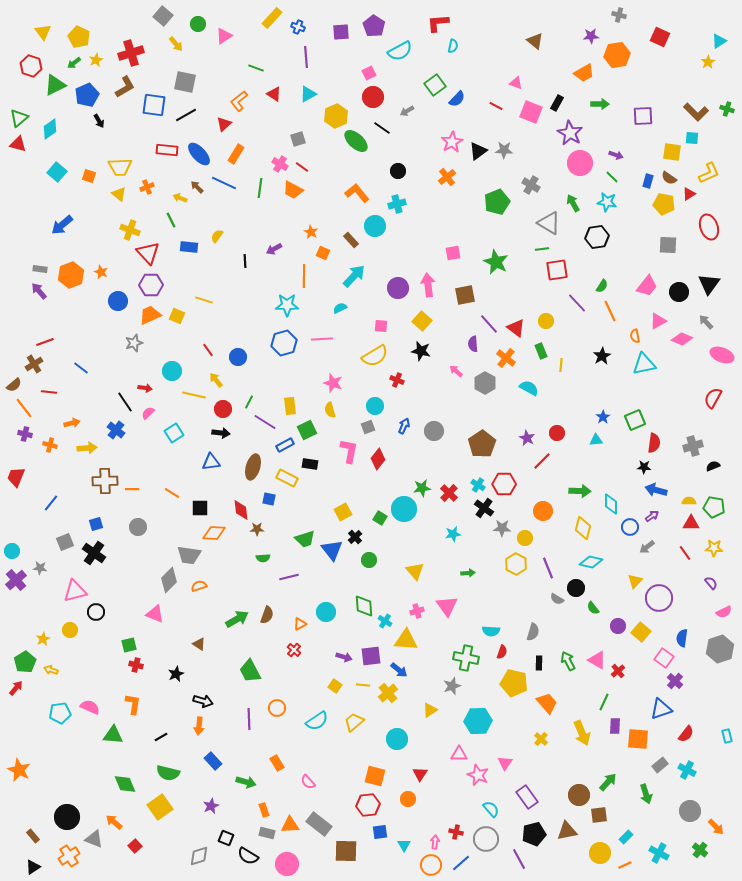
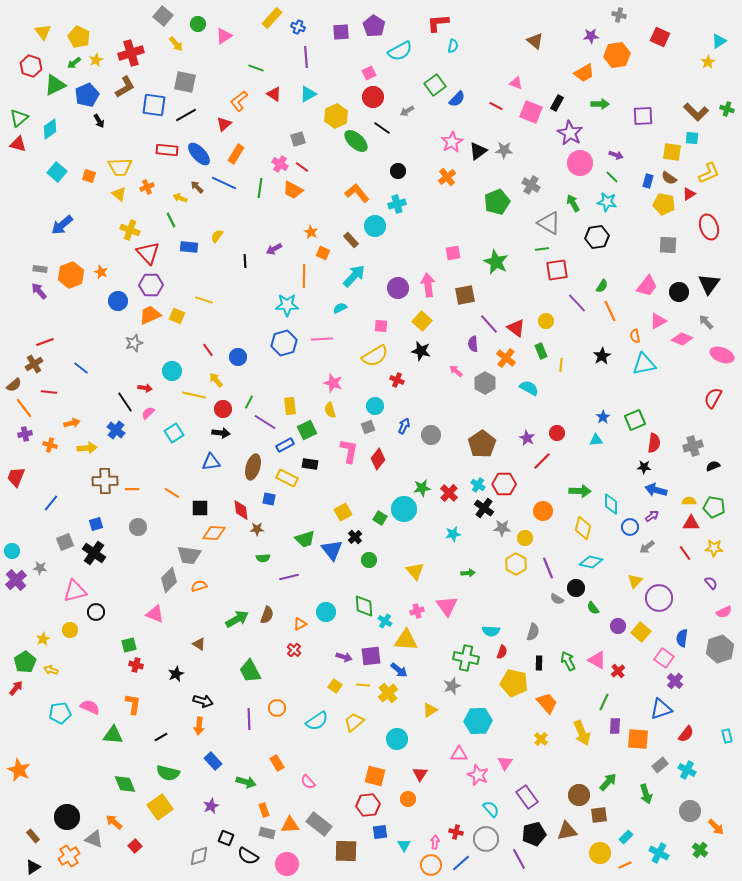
gray circle at (434, 431): moved 3 px left, 4 px down
purple cross at (25, 434): rotated 24 degrees counterclockwise
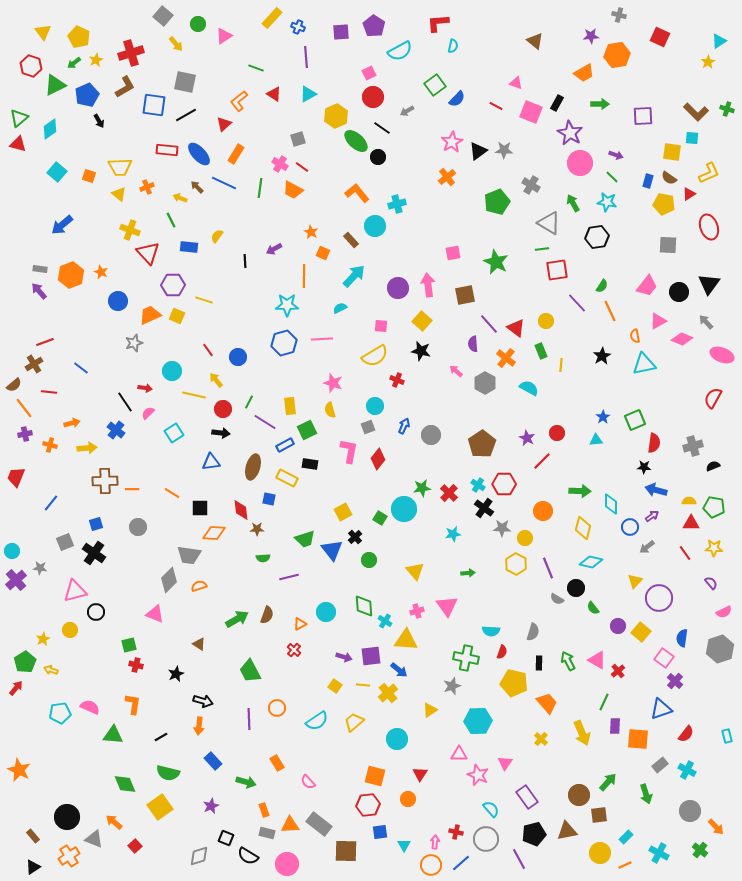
black circle at (398, 171): moved 20 px left, 14 px up
purple hexagon at (151, 285): moved 22 px right
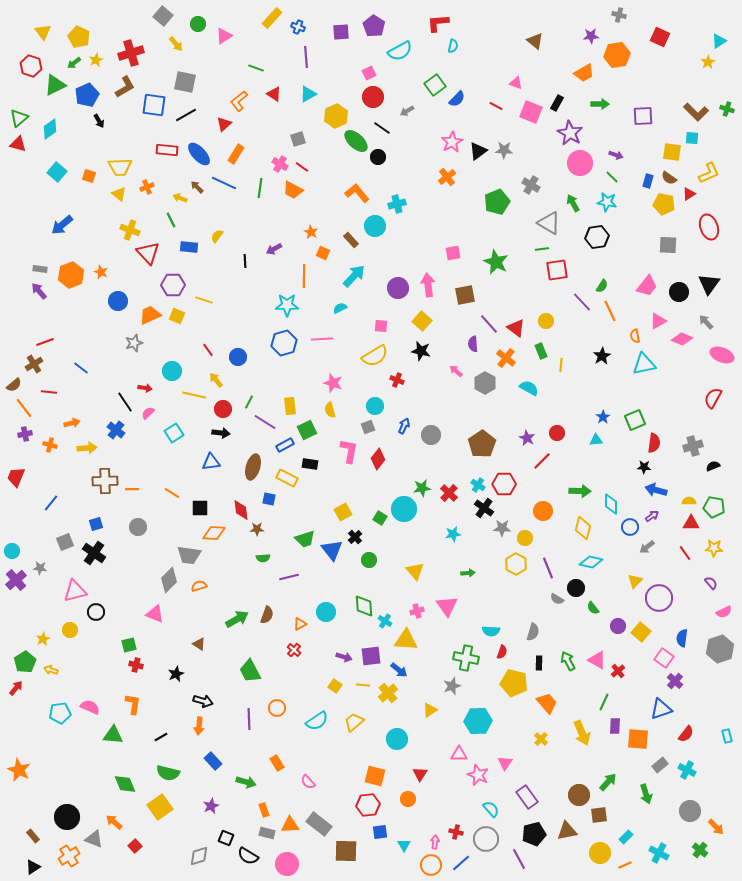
purple line at (577, 303): moved 5 px right, 1 px up
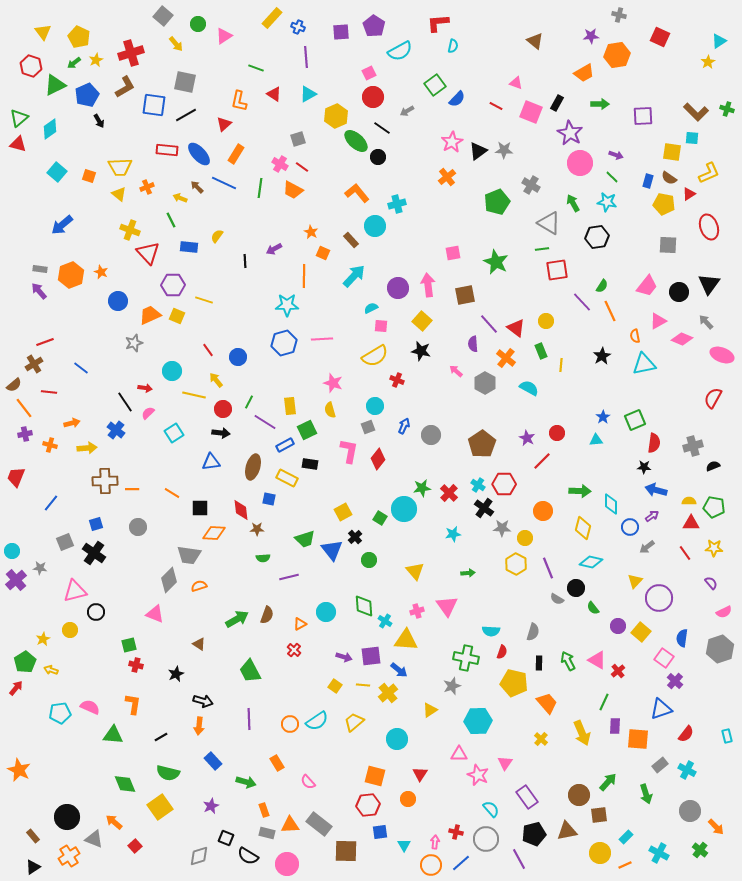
orange L-shape at (239, 101): rotated 40 degrees counterclockwise
cyan semicircle at (340, 308): moved 31 px right
orange circle at (277, 708): moved 13 px right, 16 px down
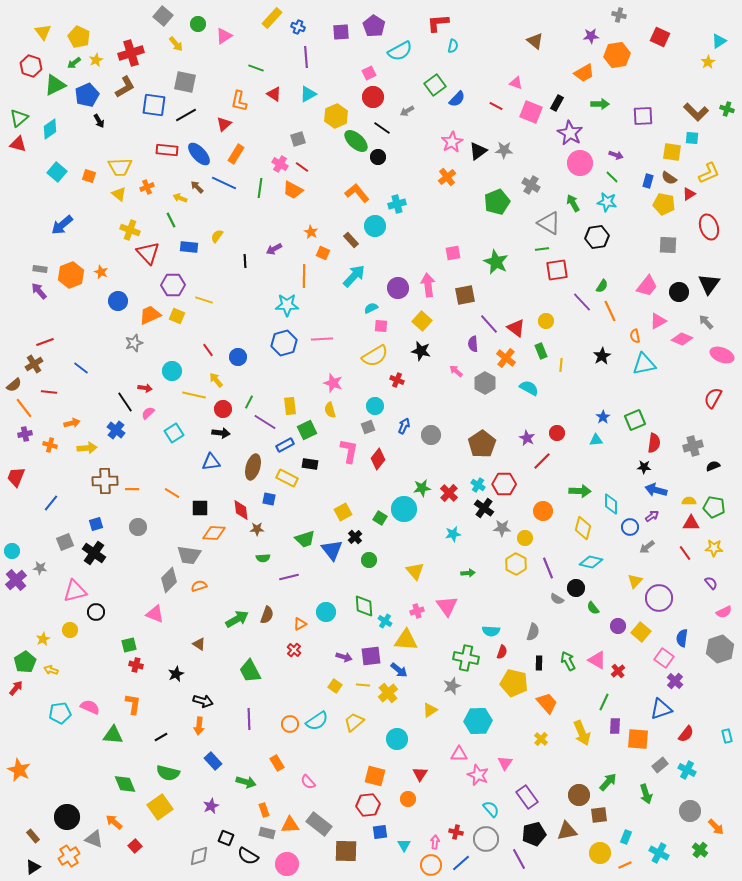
cyan rectangle at (626, 837): rotated 24 degrees counterclockwise
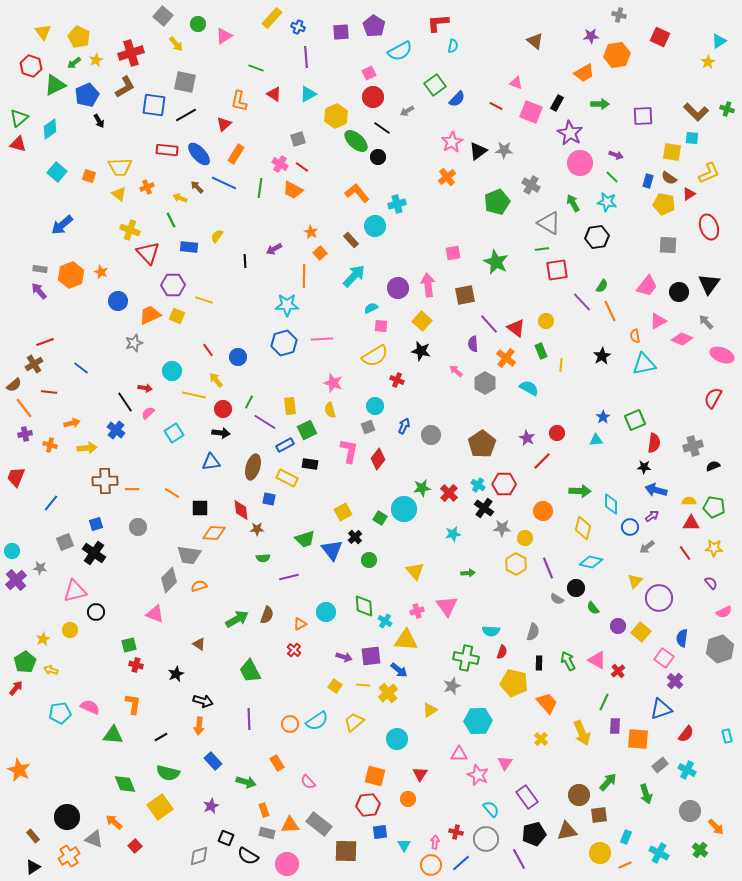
orange square at (323, 253): moved 3 px left; rotated 24 degrees clockwise
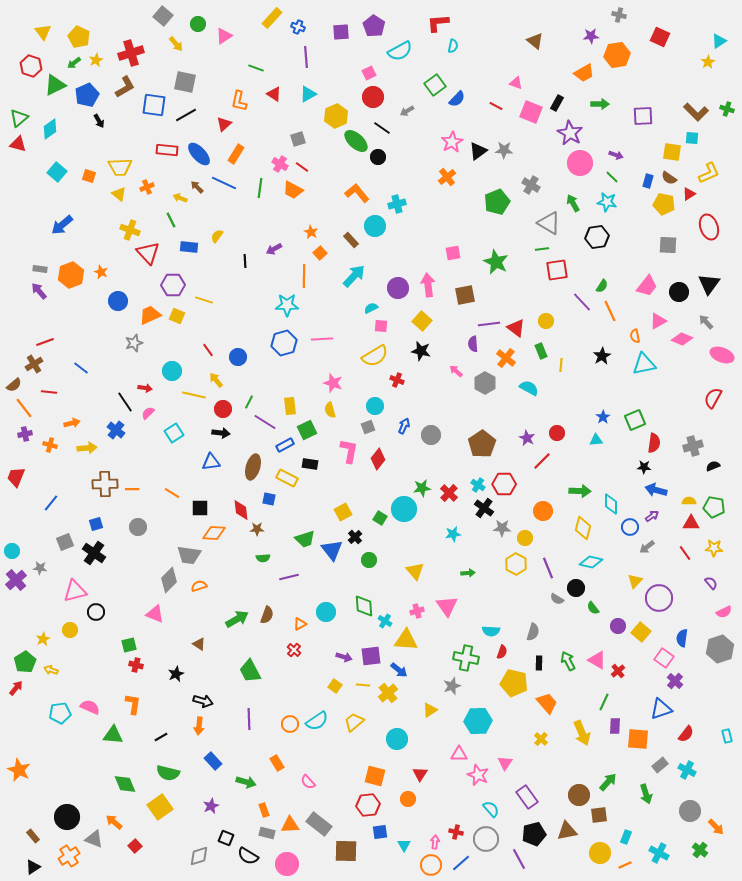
purple line at (489, 324): rotated 55 degrees counterclockwise
brown cross at (105, 481): moved 3 px down
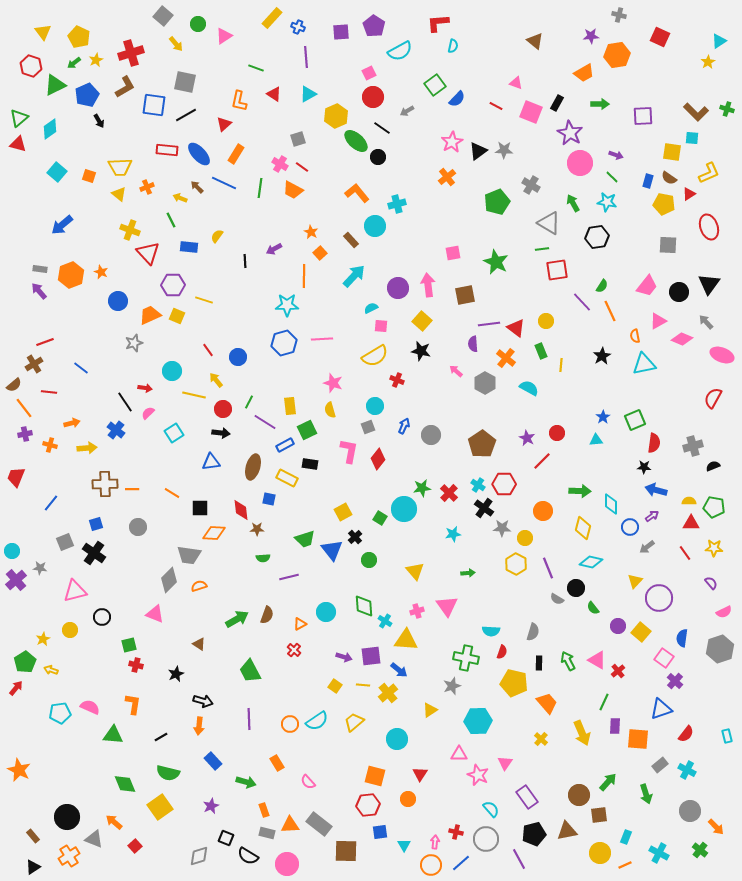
black circle at (96, 612): moved 6 px right, 5 px down
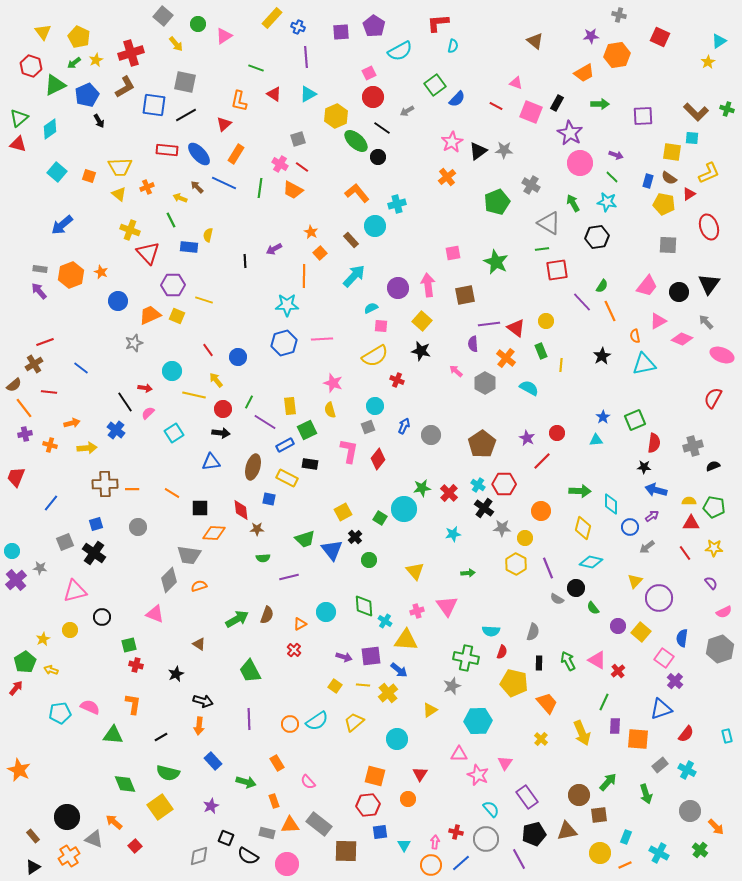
yellow semicircle at (217, 236): moved 9 px left, 1 px up; rotated 24 degrees counterclockwise
orange circle at (543, 511): moved 2 px left
orange rectangle at (264, 810): moved 10 px right, 9 px up
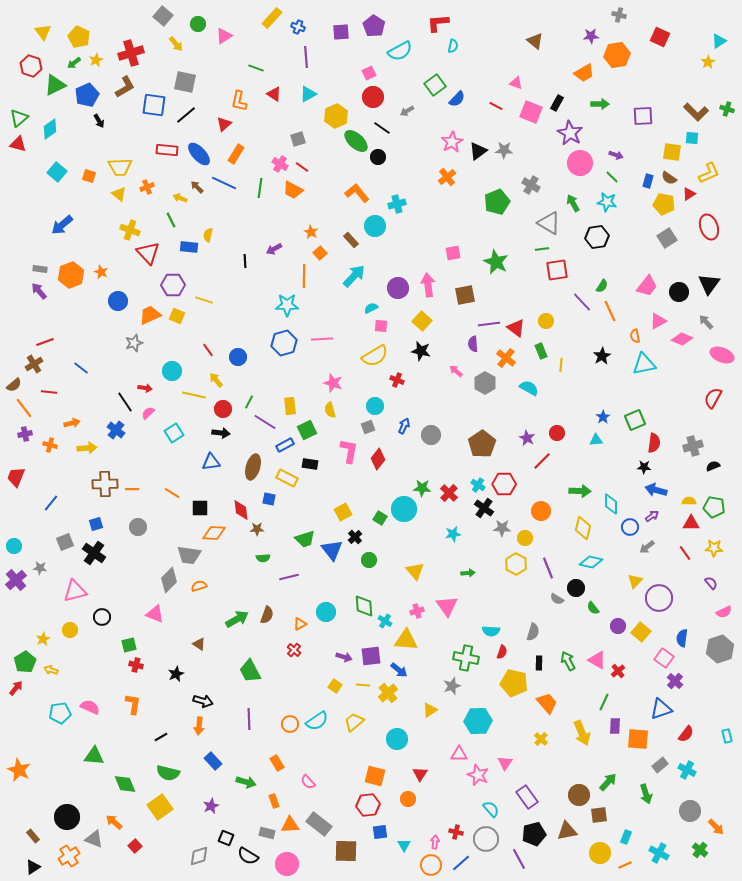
black line at (186, 115): rotated 10 degrees counterclockwise
gray square at (668, 245): moved 1 px left, 7 px up; rotated 36 degrees counterclockwise
green star at (422, 488): rotated 12 degrees clockwise
cyan circle at (12, 551): moved 2 px right, 5 px up
green triangle at (113, 735): moved 19 px left, 21 px down
